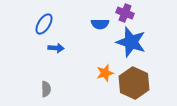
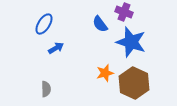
purple cross: moved 1 px left, 1 px up
blue semicircle: rotated 54 degrees clockwise
blue arrow: rotated 35 degrees counterclockwise
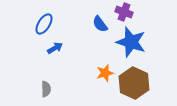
blue arrow: moved 1 px left
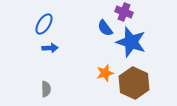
blue semicircle: moved 5 px right, 4 px down
blue arrow: moved 5 px left; rotated 28 degrees clockwise
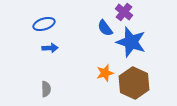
purple cross: rotated 18 degrees clockwise
blue ellipse: rotated 40 degrees clockwise
